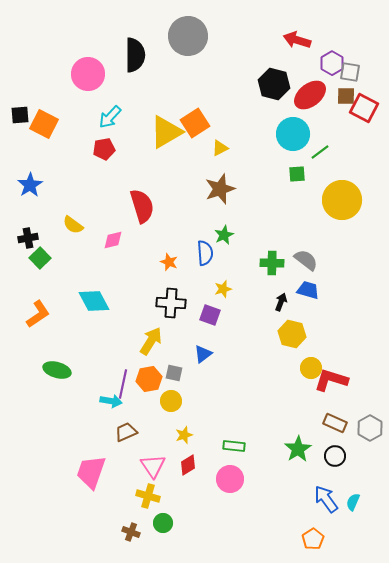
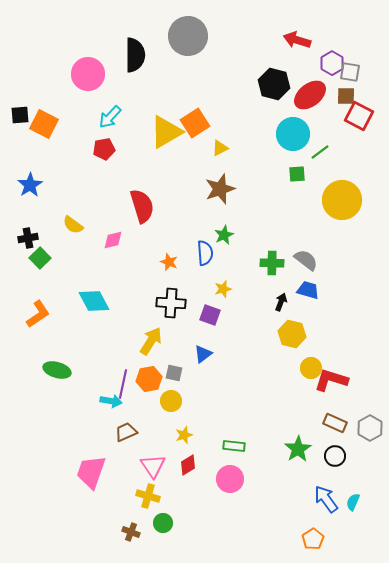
red square at (364, 108): moved 5 px left, 8 px down
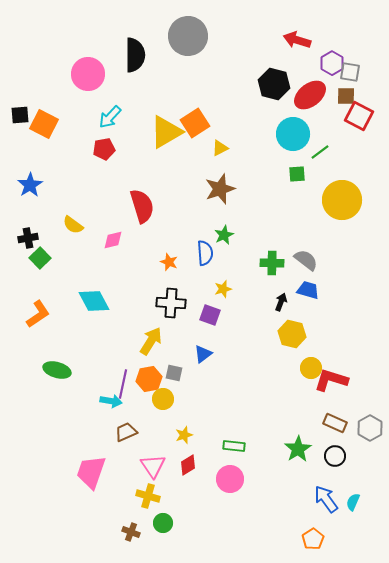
yellow circle at (171, 401): moved 8 px left, 2 px up
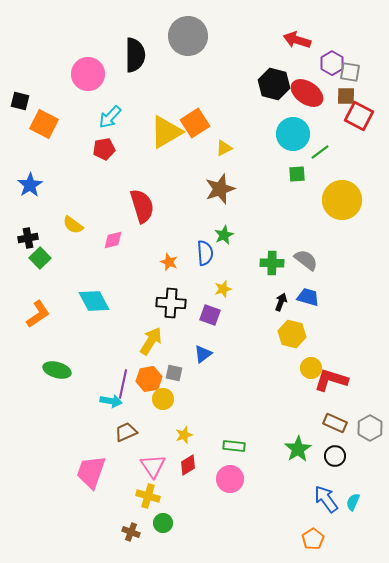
red ellipse at (310, 95): moved 3 px left, 2 px up; rotated 72 degrees clockwise
black square at (20, 115): moved 14 px up; rotated 18 degrees clockwise
yellow triangle at (220, 148): moved 4 px right
blue trapezoid at (308, 290): moved 7 px down
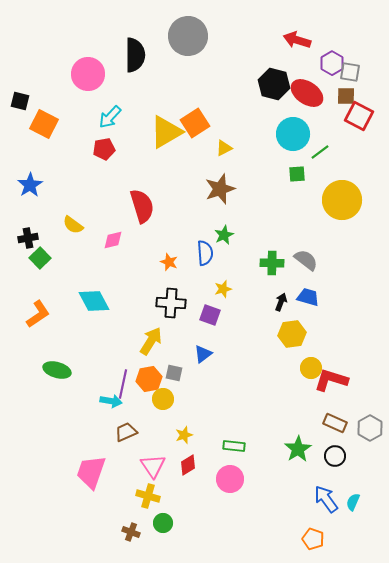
yellow hexagon at (292, 334): rotated 20 degrees counterclockwise
orange pentagon at (313, 539): rotated 20 degrees counterclockwise
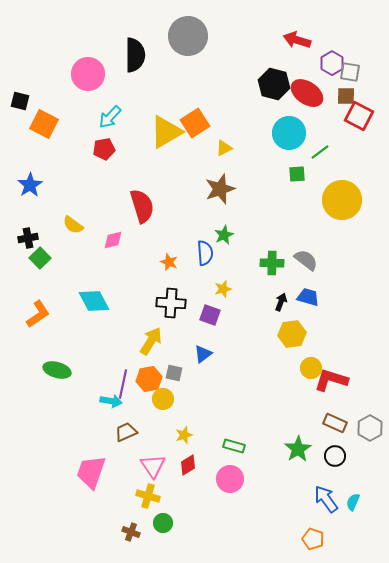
cyan circle at (293, 134): moved 4 px left, 1 px up
green rectangle at (234, 446): rotated 10 degrees clockwise
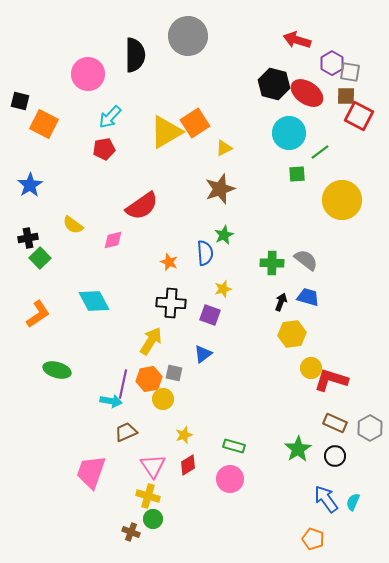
red semicircle at (142, 206): rotated 72 degrees clockwise
green circle at (163, 523): moved 10 px left, 4 px up
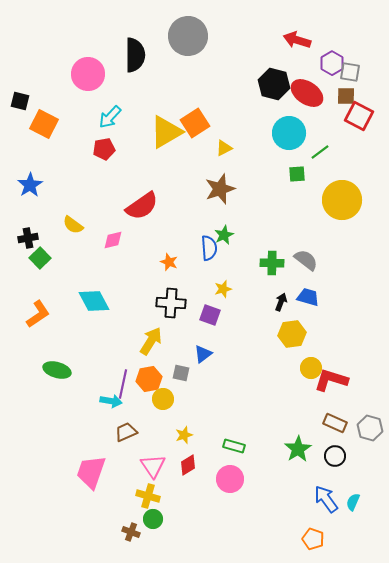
blue semicircle at (205, 253): moved 4 px right, 5 px up
gray square at (174, 373): moved 7 px right
gray hexagon at (370, 428): rotated 15 degrees counterclockwise
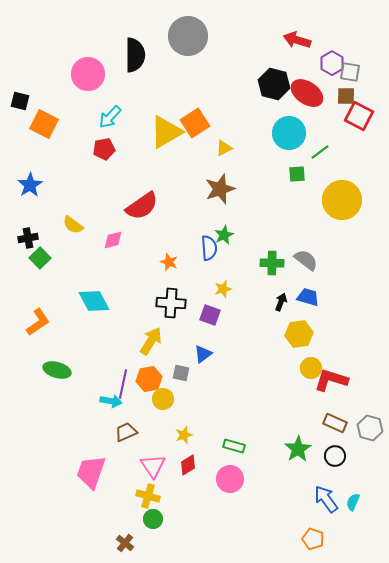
orange L-shape at (38, 314): moved 8 px down
yellow hexagon at (292, 334): moved 7 px right
brown cross at (131, 532): moved 6 px left, 11 px down; rotated 18 degrees clockwise
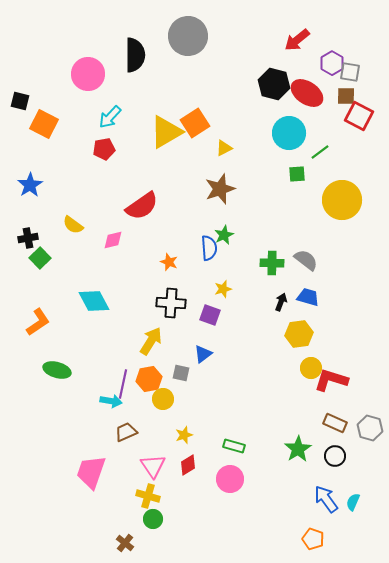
red arrow at (297, 40): rotated 56 degrees counterclockwise
